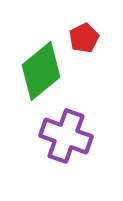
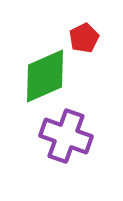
green diamond: moved 4 px right, 5 px down; rotated 16 degrees clockwise
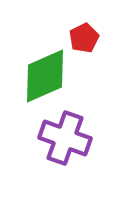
purple cross: moved 1 px left, 2 px down
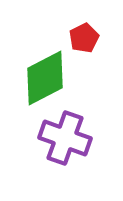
green diamond: moved 2 px down; rotated 4 degrees counterclockwise
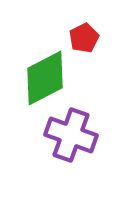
purple cross: moved 6 px right, 3 px up
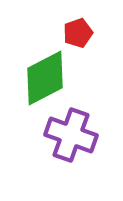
red pentagon: moved 6 px left, 5 px up; rotated 8 degrees clockwise
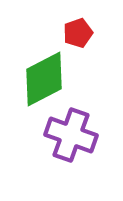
green diamond: moved 1 px left, 1 px down
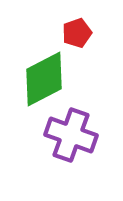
red pentagon: moved 1 px left
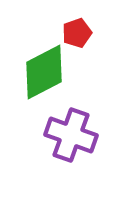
green diamond: moved 7 px up
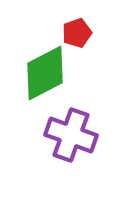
green diamond: moved 1 px right, 1 px down
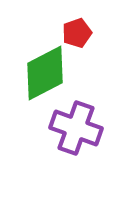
purple cross: moved 5 px right, 7 px up
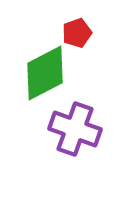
purple cross: moved 1 px left, 1 px down
